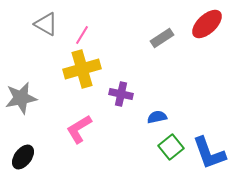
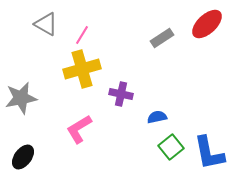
blue L-shape: rotated 9 degrees clockwise
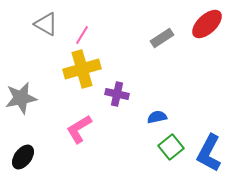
purple cross: moved 4 px left
blue L-shape: rotated 39 degrees clockwise
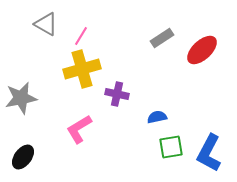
red ellipse: moved 5 px left, 26 px down
pink line: moved 1 px left, 1 px down
green square: rotated 30 degrees clockwise
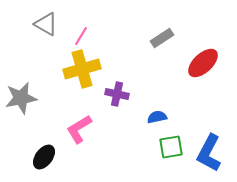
red ellipse: moved 1 px right, 13 px down
black ellipse: moved 21 px right
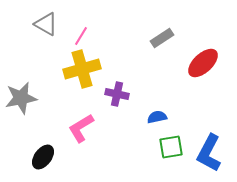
pink L-shape: moved 2 px right, 1 px up
black ellipse: moved 1 px left
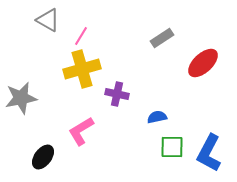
gray triangle: moved 2 px right, 4 px up
pink L-shape: moved 3 px down
green square: moved 1 px right; rotated 10 degrees clockwise
